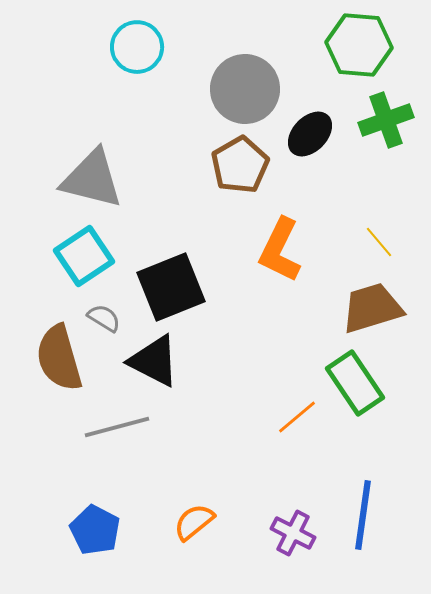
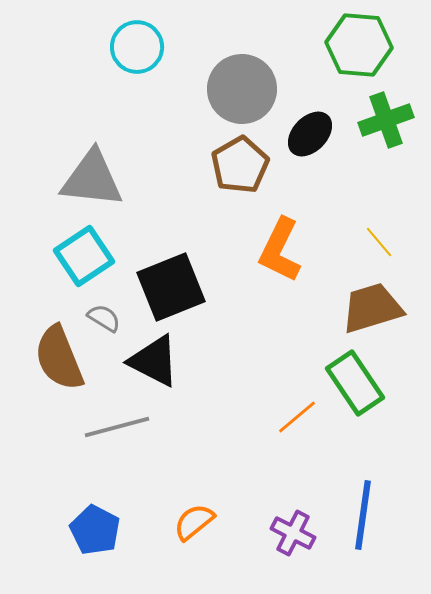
gray circle: moved 3 px left
gray triangle: rotated 8 degrees counterclockwise
brown semicircle: rotated 6 degrees counterclockwise
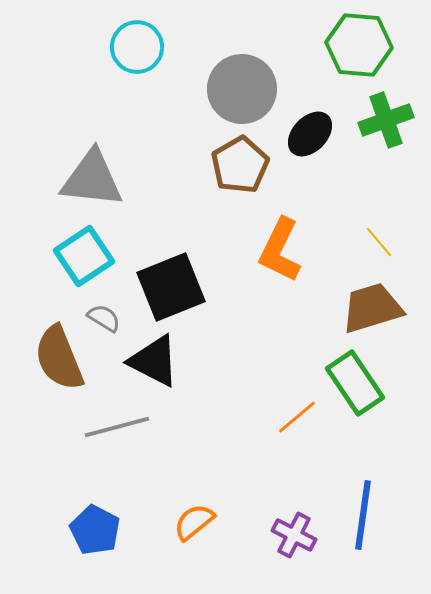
purple cross: moved 1 px right, 2 px down
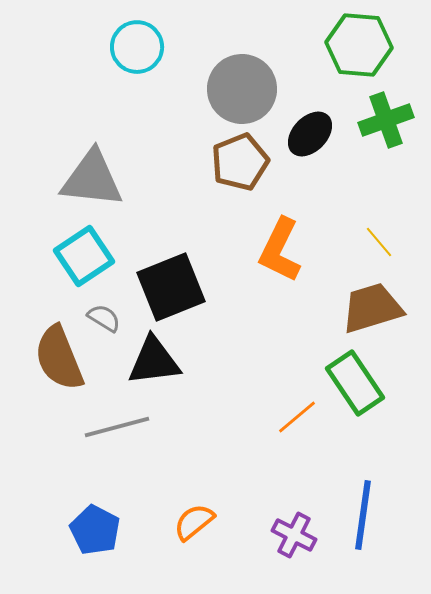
brown pentagon: moved 3 px up; rotated 8 degrees clockwise
black triangle: rotated 34 degrees counterclockwise
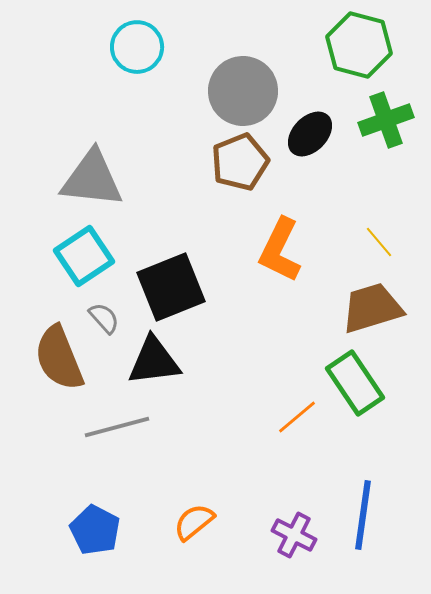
green hexagon: rotated 10 degrees clockwise
gray circle: moved 1 px right, 2 px down
gray semicircle: rotated 16 degrees clockwise
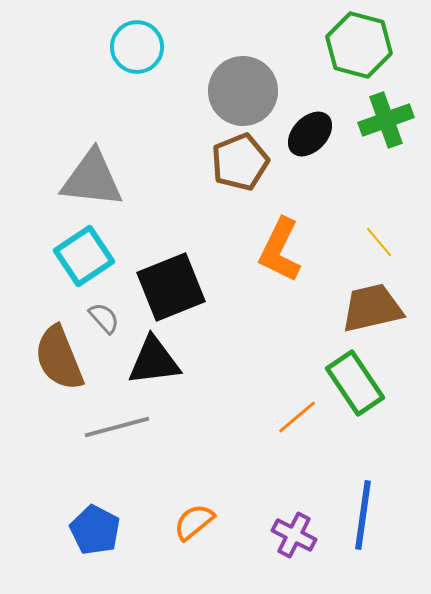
brown trapezoid: rotated 4 degrees clockwise
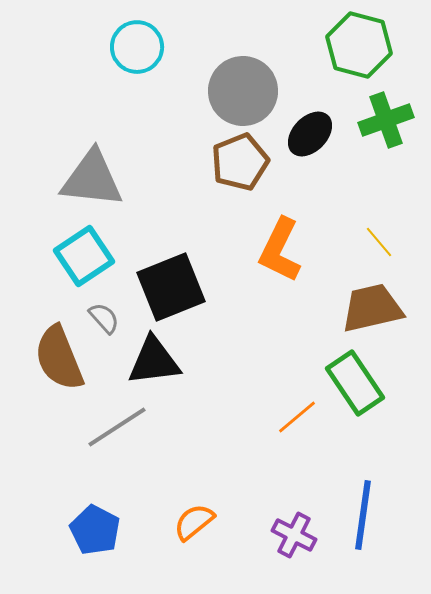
gray line: rotated 18 degrees counterclockwise
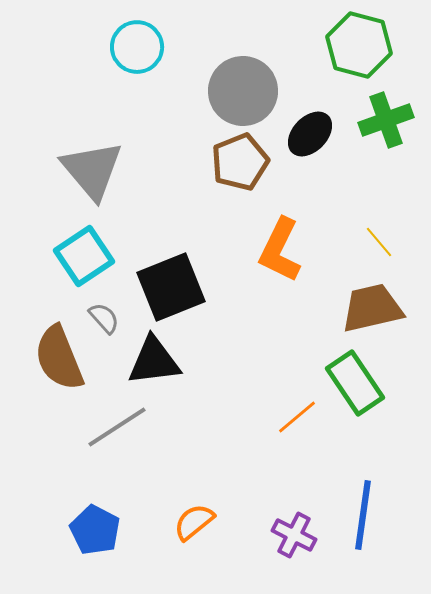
gray triangle: moved 9 px up; rotated 44 degrees clockwise
